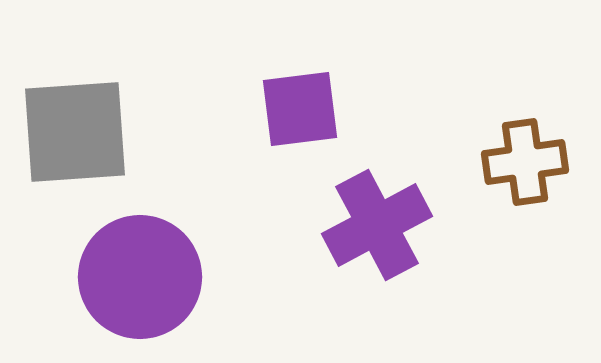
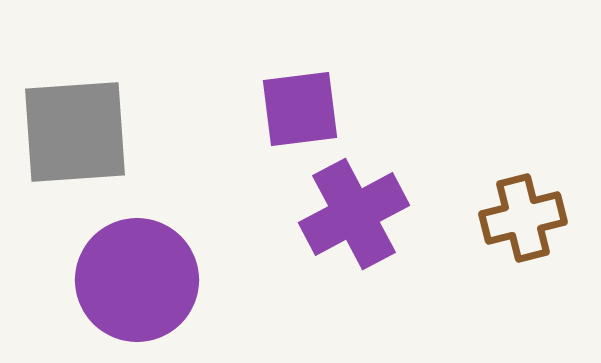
brown cross: moved 2 px left, 56 px down; rotated 6 degrees counterclockwise
purple cross: moved 23 px left, 11 px up
purple circle: moved 3 px left, 3 px down
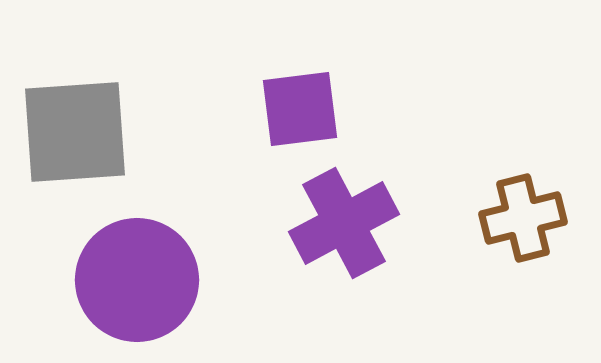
purple cross: moved 10 px left, 9 px down
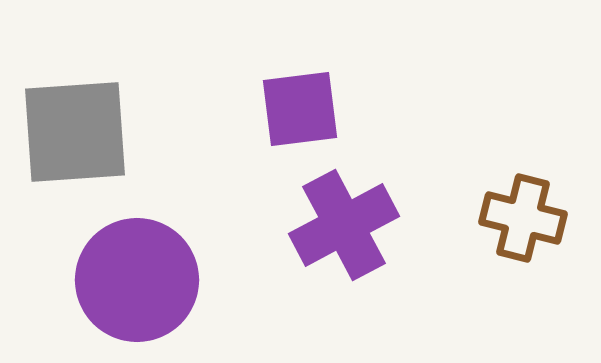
brown cross: rotated 28 degrees clockwise
purple cross: moved 2 px down
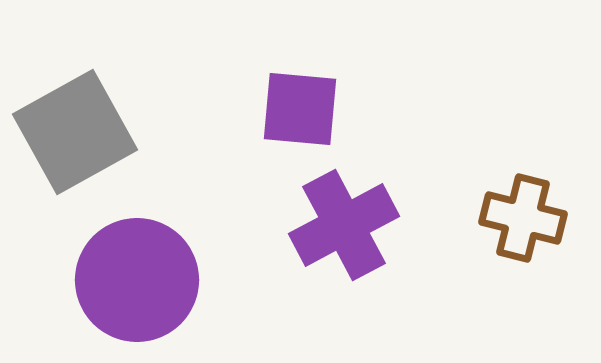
purple square: rotated 12 degrees clockwise
gray square: rotated 25 degrees counterclockwise
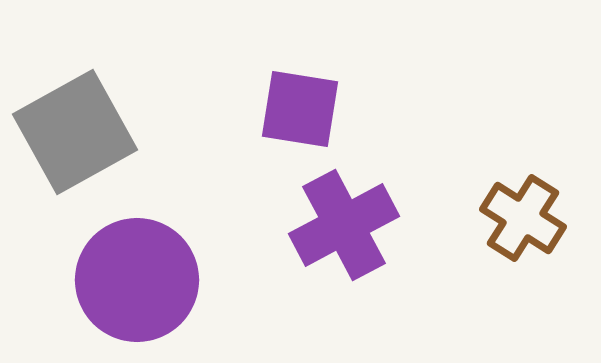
purple square: rotated 4 degrees clockwise
brown cross: rotated 18 degrees clockwise
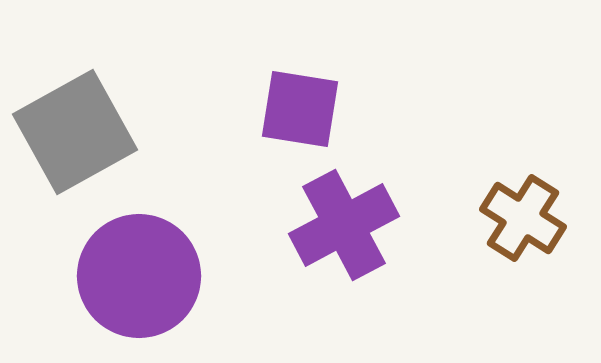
purple circle: moved 2 px right, 4 px up
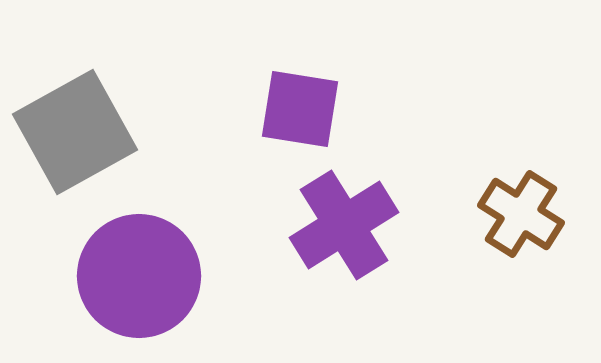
brown cross: moved 2 px left, 4 px up
purple cross: rotated 4 degrees counterclockwise
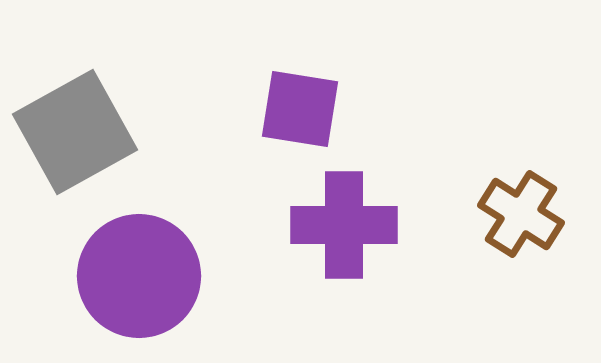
purple cross: rotated 32 degrees clockwise
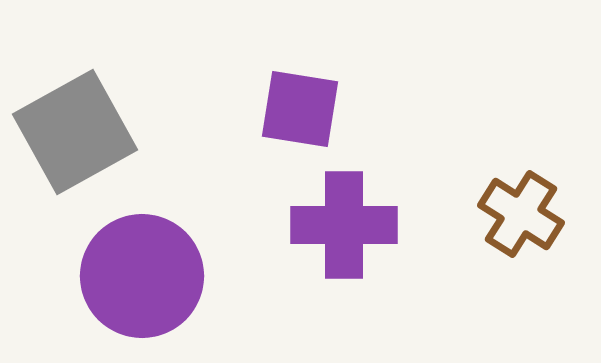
purple circle: moved 3 px right
